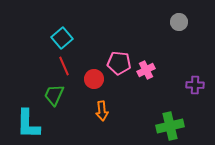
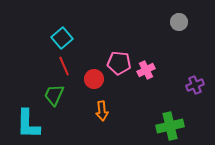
purple cross: rotated 24 degrees counterclockwise
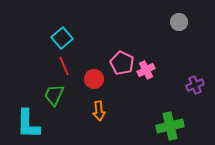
pink pentagon: moved 3 px right; rotated 20 degrees clockwise
orange arrow: moved 3 px left
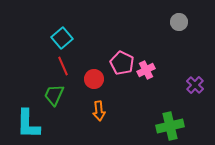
red line: moved 1 px left
purple cross: rotated 24 degrees counterclockwise
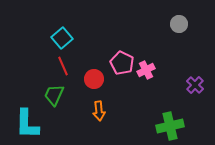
gray circle: moved 2 px down
cyan L-shape: moved 1 px left
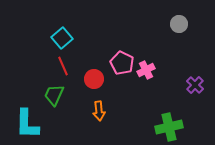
green cross: moved 1 px left, 1 px down
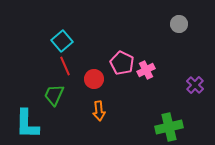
cyan square: moved 3 px down
red line: moved 2 px right
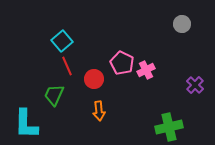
gray circle: moved 3 px right
red line: moved 2 px right
cyan L-shape: moved 1 px left
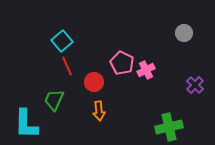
gray circle: moved 2 px right, 9 px down
red circle: moved 3 px down
green trapezoid: moved 5 px down
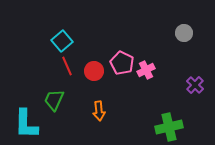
red circle: moved 11 px up
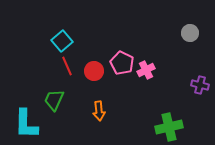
gray circle: moved 6 px right
purple cross: moved 5 px right; rotated 30 degrees counterclockwise
